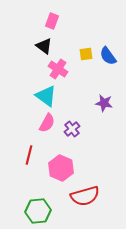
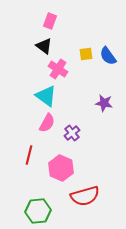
pink rectangle: moved 2 px left
purple cross: moved 4 px down
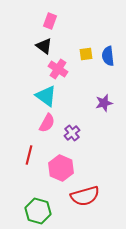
blue semicircle: rotated 30 degrees clockwise
purple star: rotated 24 degrees counterclockwise
green hexagon: rotated 20 degrees clockwise
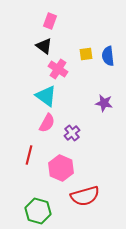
purple star: rotated 24 degrees clockwise
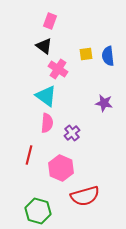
pink semicircle: rotated 24 degrees counterclockwise
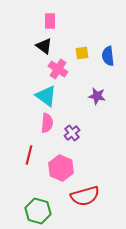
pink rectangle: rotated 21 degrees counterclockwise
yellow square: moved 4 px left, 1 px up
purple star: moved 7 px left, 7 px up
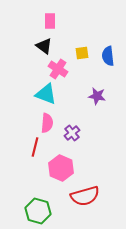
cyan triangle: moved 2 px up; rotated 15 degrees counterclockwise
red line: moved 6 px right, 8 px up
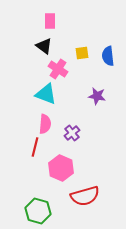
pink semicircle: moved 2 px left, 1 px down
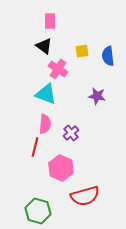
yellow square: moved 2 px up
purple cross: moved 1 px left
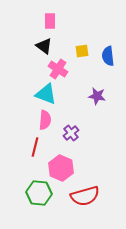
pink semicircle: moved 4 px up
green hexagon: moved 1 px right, 18 px up; rotated 10 degrees counterclockwise
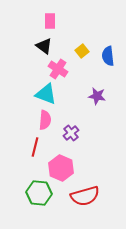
yellow square: rotated 32 degrees counterclockwise
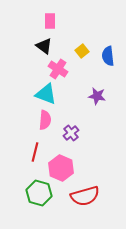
red line: moved 5 px down
green hexagon: rotated 10 degrees clockwise
